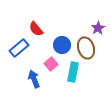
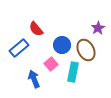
brown ellipse: moved 2 px down; rotated 10 degrees counterclockwise
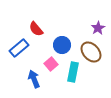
brown ellipse: moved 5 px right, 2 px down; rotated 15 degrees counterclockwise
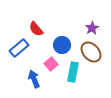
purple star: moved 6 px left
